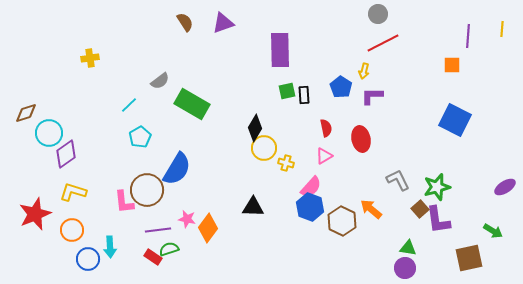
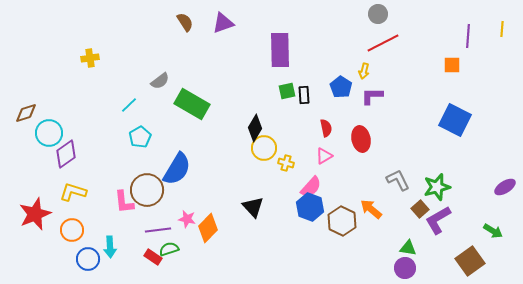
black triangle at (253, 207): rotated 45 degrees clockwise
purple L-shape at (438, 220): rotated 68 degrees clockwise
orange diamond at (208, 228): rotated 8 degrees clockwise
brown square at (469, 258): moved 1 px right, 3 px down; rotated 24 degrees counterclockwise
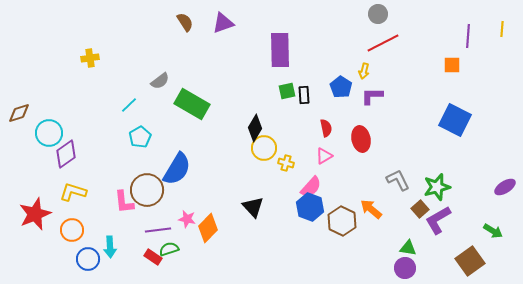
brown diamond at (26, 113): moved 7 px left
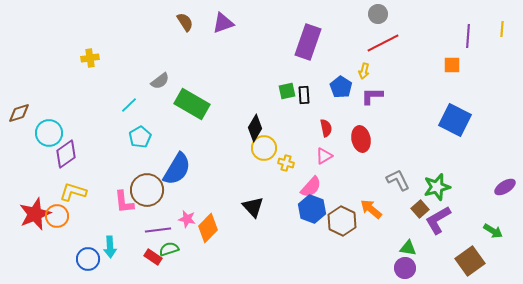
purple rectangle at (280, 50): moved 28 px right, 8 px up; rotated 20 degrees clockwise
blue hexagon at (310, 207): moved 2 px right, 2 px down
orange circle at (72, 230): moved 15 px left, 14 px up
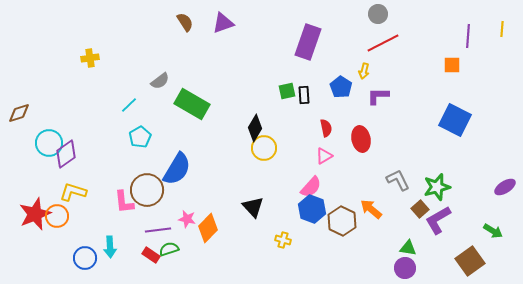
purple L-shape at (372, 96): moved 6 px right
cyan circle at (49, 133): moved 10 px down
yellow cross at (286, 163): moved 3 px left, 77 px down
red rectangle at (153, 257): moved 2 px left, 2 px up
blue circle at (88, 259): moved 3 px left, 1 px up
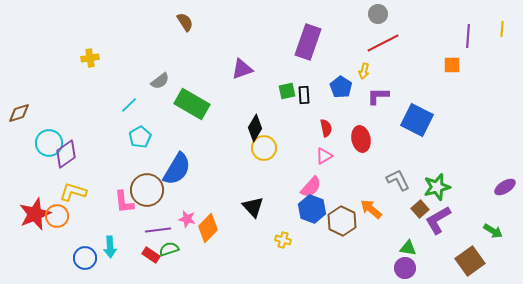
purple triangle at (223, 23): moved 19 px right, 46 px down
blue square at (455, 120): moved 38 px left
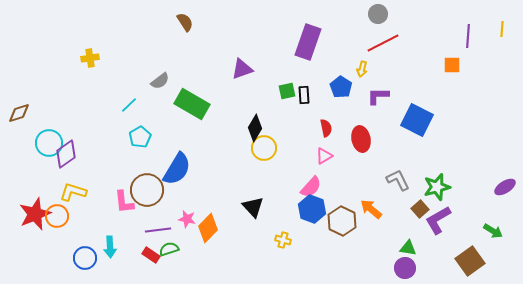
yellow arrow at (364, 71): moved 2 px left, 2 px up
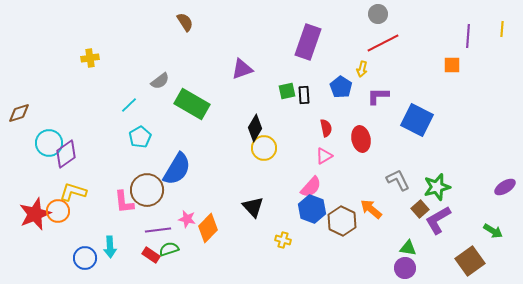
orange circle at (57, 216): moved 1 px right, 5 px up
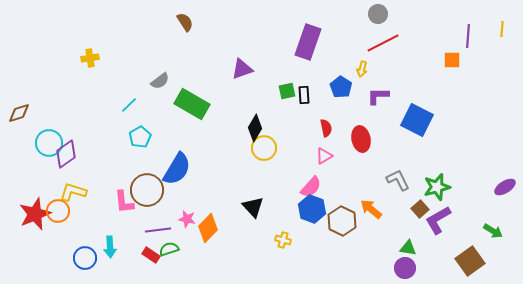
orange square at (452, 65): moved 5 px up
